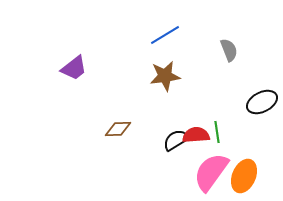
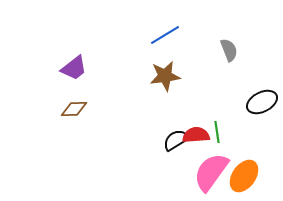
brown diamond: moved 44 px left, 20 px up
orange ellipse: rotated 12 degrees clockwise
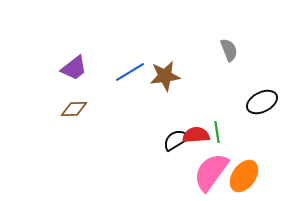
blue line: moved 35 px left, 37 px down
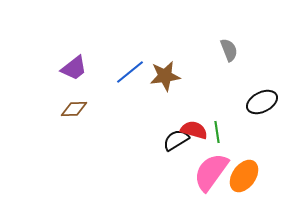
blue line: rotated 8 degrees counterclockwise
red semicircle: moved 2 px left, 5 px up; rotated 20 degrees clockwise
